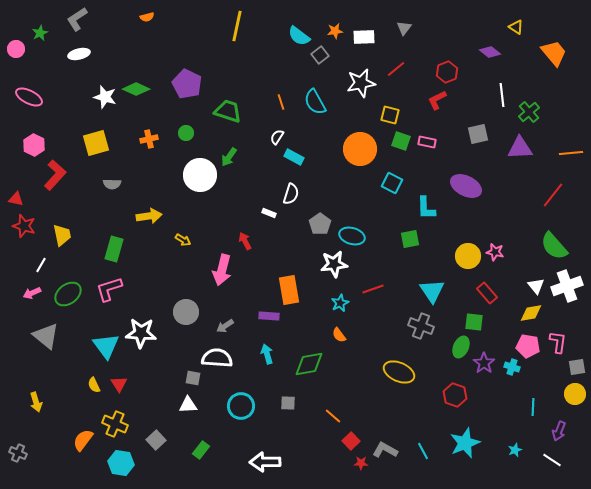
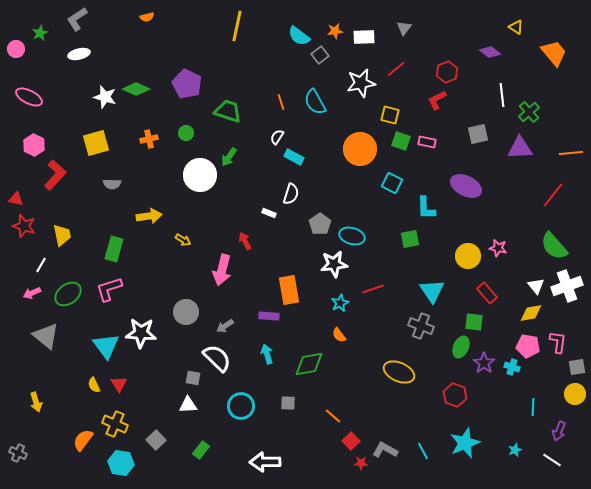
pink star at (495, 252): moved 3 px right, 4 px up
white semicircle at (217, 358): rotated 40 degrees clockwise
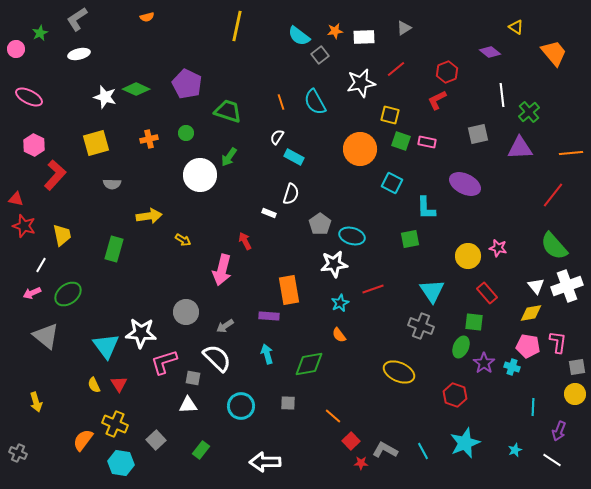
gray triangle at (404, 28): rotated 21 degrees clockwise
purple ellipse at (466, 186): moved 1 px left, 2 px up
pink L-shape at (109, 289): moved 55 px right, 73 px down
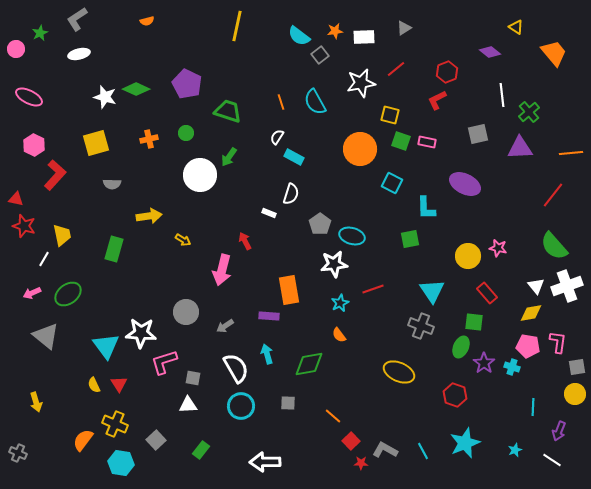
orange semicircle at (147, 17): moved 4 px down
white line at (41, 265): moved 3 px right, 6 px up
white semicircle at (217, 358): moved 19 px right, 10 px down; rotated 16 degrees clockwise
